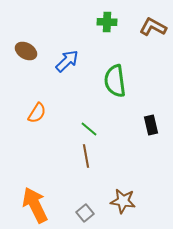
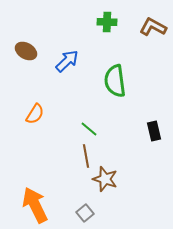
orange semicircle: moved 2 px left, 1 px down
black rectangle: moved 3 px right, 6 px down
brown star: moved 18 px left, 22 px up; rotated 10 degrees clockwise
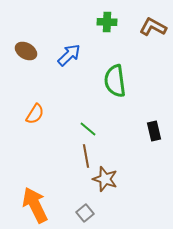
blue arrow: moved 2 px right, 6 px up
green line: moved 1 px left
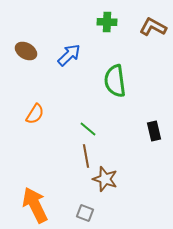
gray square: rotated 30 degrees counterclockwise
